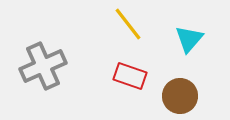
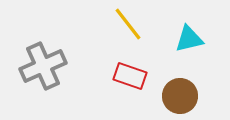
cyan triangle: rotated 36 degrees clockwise
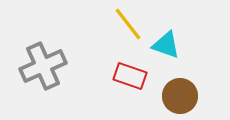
cyan triangle: moved 23 px left, 6 px down; rotated 32 degrees clockwise
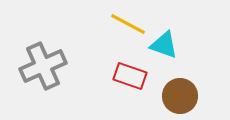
yellow line: rotated 24 degrees counterclockwise
cyan triangle: moved 2 px left
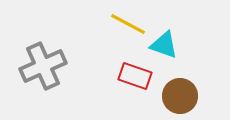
red rectangle: moved 5 px right
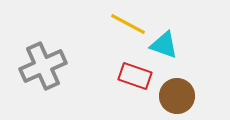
brown circle: moved 3 px left
